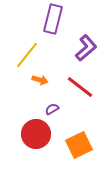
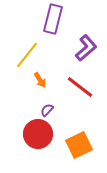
orange arrow: rotated 42 degrees clockwise
purple semicircle: moved 5 px left, 1 px down; rotated 16 degrees counterclockwise
red circle: moved 2 px right
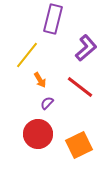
purple semicircle: moved 7 px up
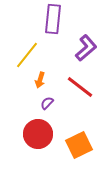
purple rectangle: rotated 8 degrees counterclockwise
orange arrow: rotated 49 degrees clockwise
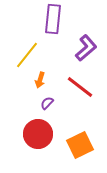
orange square: moved 1 px right
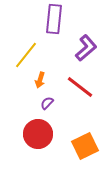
purple rectangle: moved 1 px right
yellow line: moved 1 px left
orange square: moved 5 px right, 1 px down
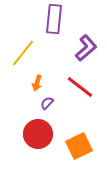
yellow line: moved 3 px left, 2 px up
orange arrow: moved 3 px left, 3 px down
orange square: moved 6 px left
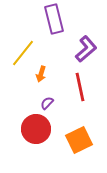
purple rectangle: rotated 20 degrees counterclockwise
purple L-shape: moved 1 px down
orange arrow: moved 4 px right, 9 px up
red line: rotated 40 degrees clockwise
red circle: moved 2 px left, 5 px up
orange square: moved 6 px up
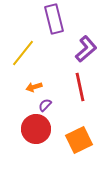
orange arrow: moved 7 px left, 13 px down; rotated 56 degrees clockwise
purple semicircle: moved 2 px left, 2 px down
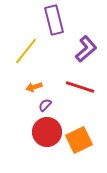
purple rectangle: moved 1 px down
yellow line: moved 3 px right, 2 px up
red line: rotated 60 degrees counterclockwise
red circle: moved 11 px right, 3 px down
